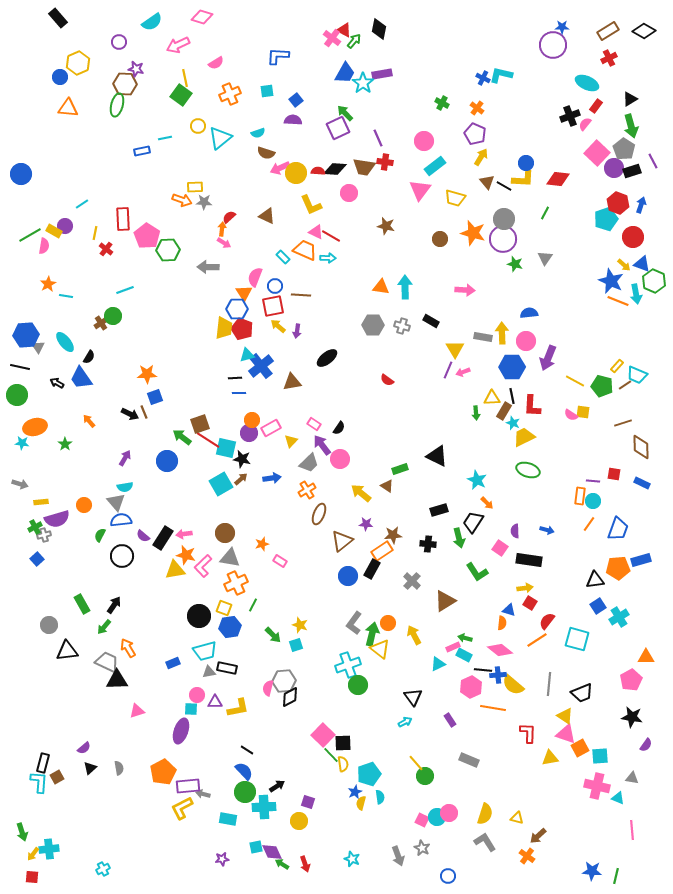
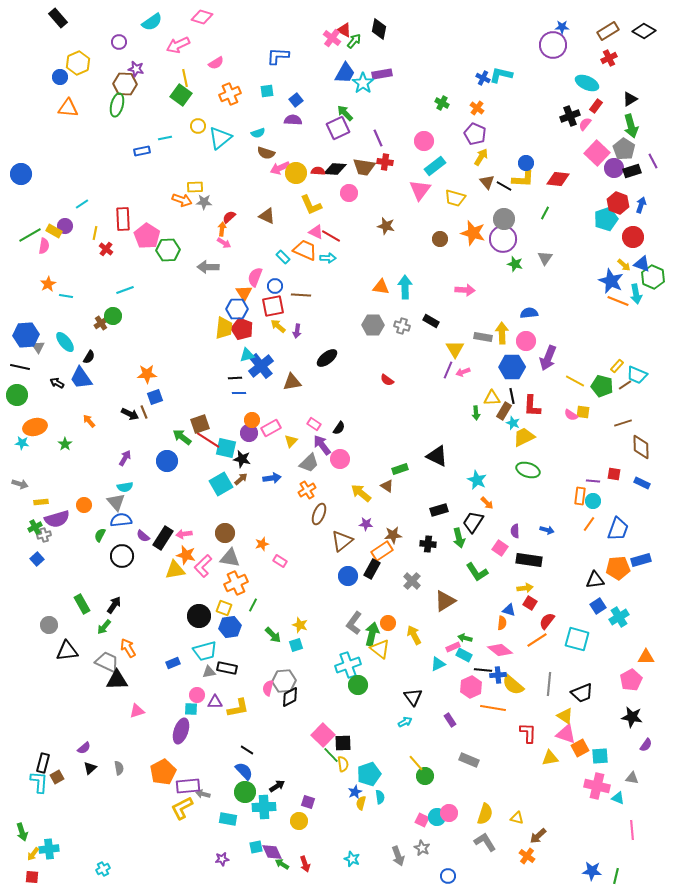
green hexagon at (654, 281): moved 1 px left, 4 px up
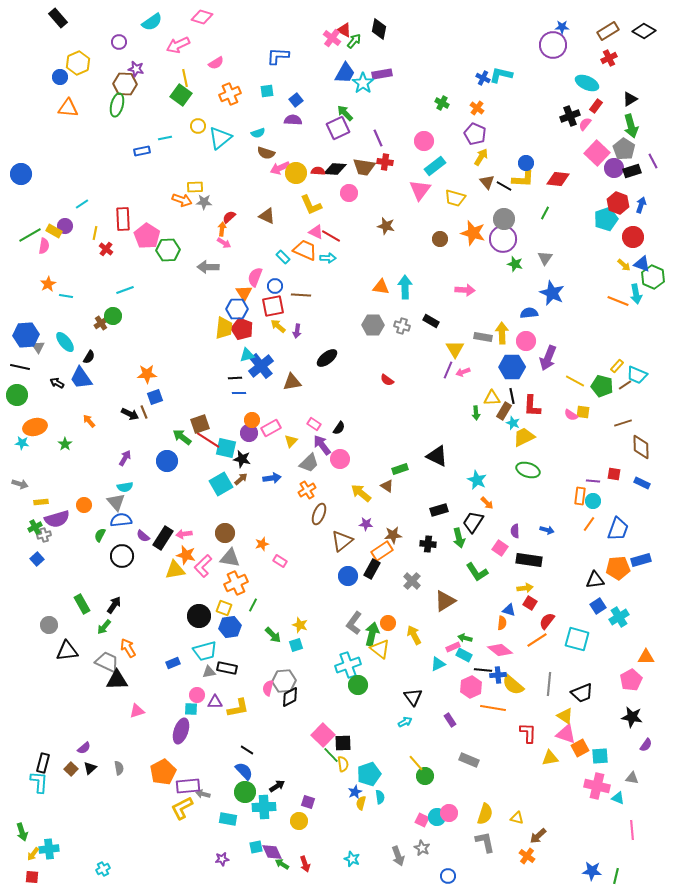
blue star at (611, 281): moved 59 px left, 12 px down
brown square at (57, 777): moved 14 px right, 8 px up; rotated 16 degrees counterclockwise
gray L-shape at (485, 842): rotated 20 degrees clockwise
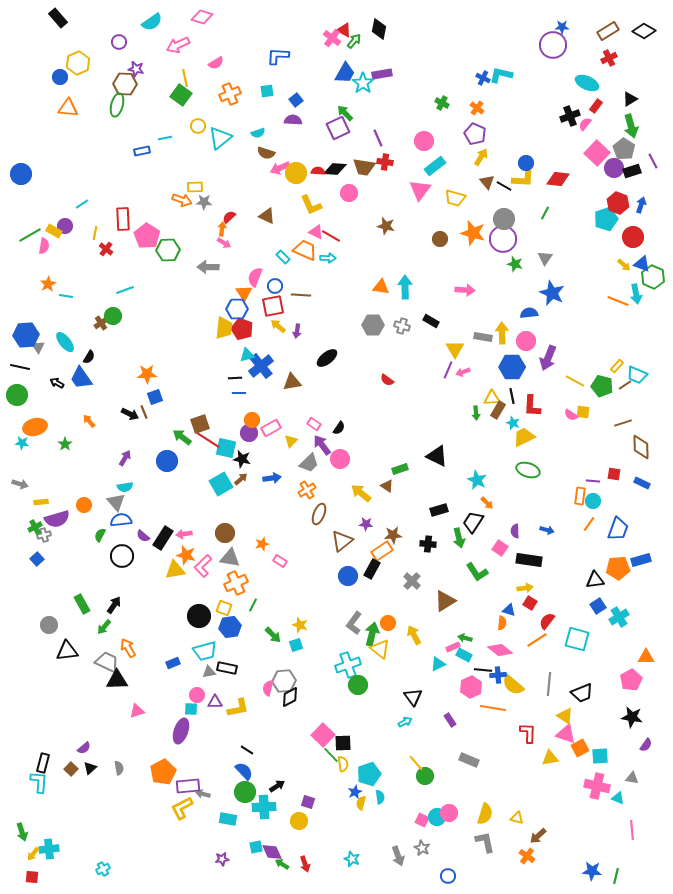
brown rectangle at (504, 411): moved 6 px left, 1 px up
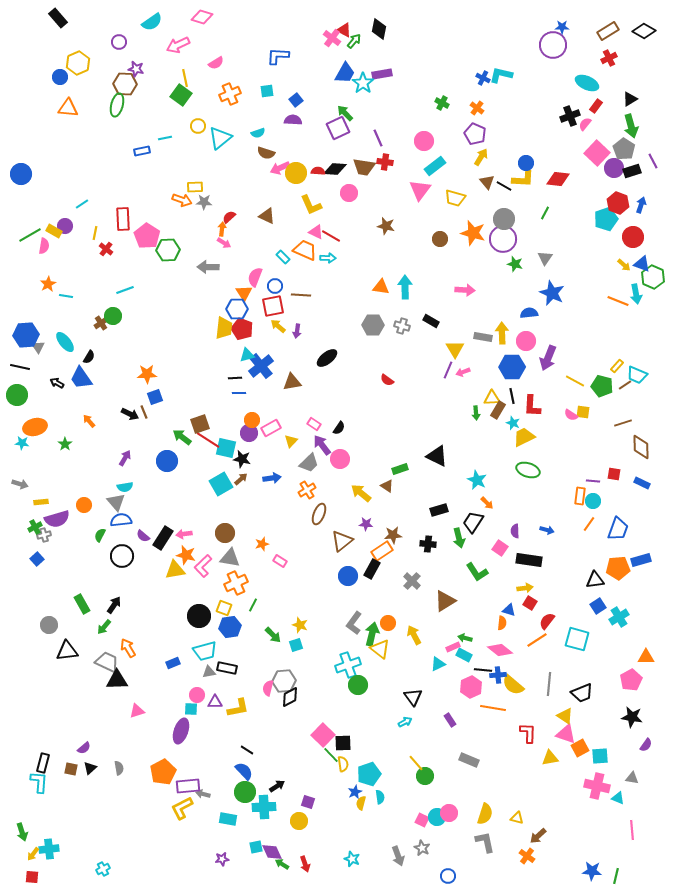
brown square at (71, 769): rotated 32 degrees counterclockwise
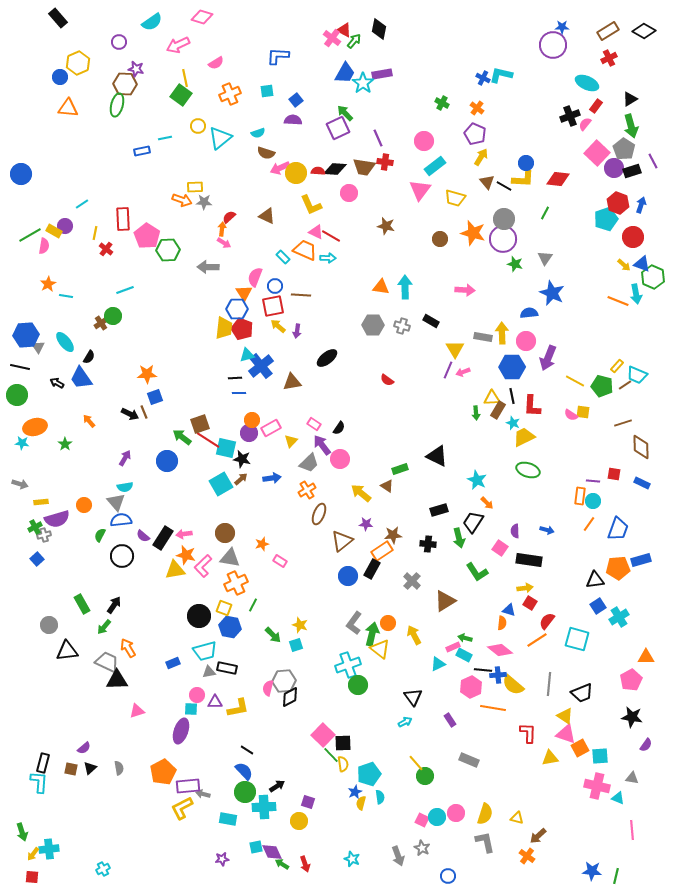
blue hexagon at (230, 627): rotated 20 degrees clockwise
pink circle at (449, 813): moved 7 px right
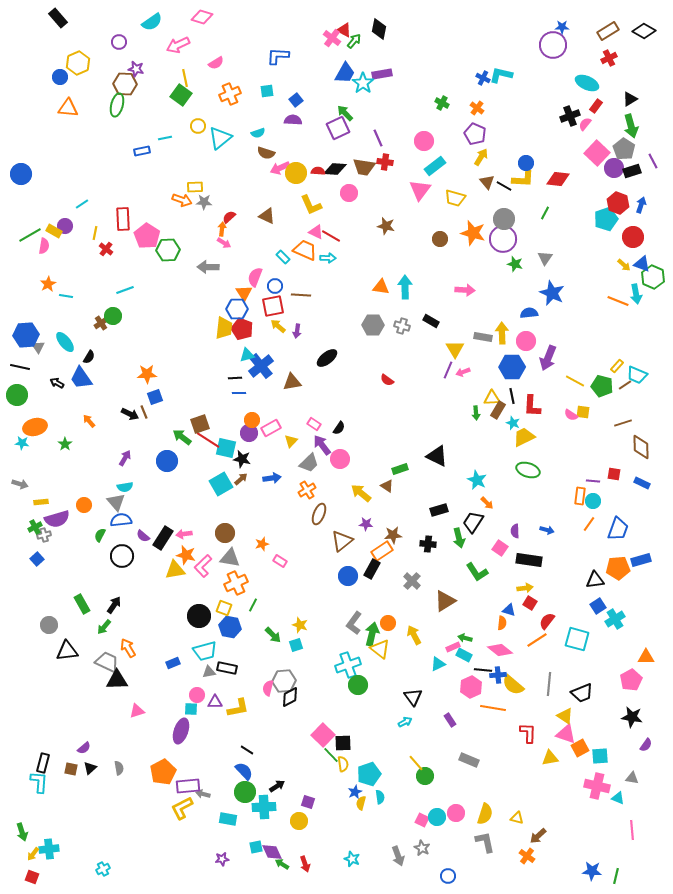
cyan cross at (619, 617): moved 4 px left, 2 px down
red square at (32, 877): rotated 16 degrees clockwise
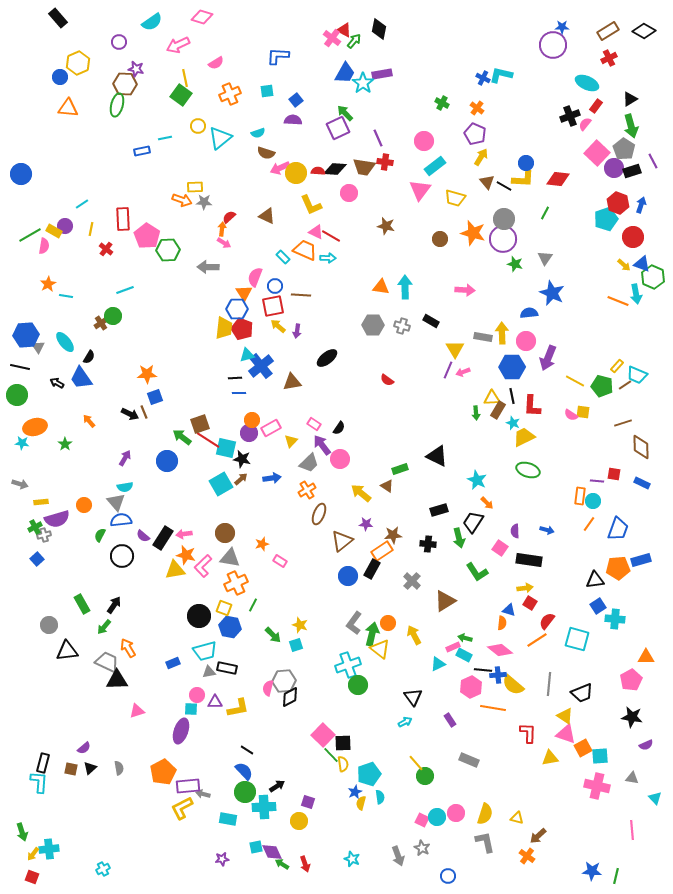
yellow line at (95, 233): moved 4 px left, 4 px up
purple line at (593, 481): moved 4 px right
cyan cross at (615, 619): rotated 36 degrees clockwise
purple semicircle at (646, 745): rotated 32 degrees clockwise
orange square at (580, 748): moved 3 px right
cyan triangle at (618, 798): moved 37 px right; rotated 24 degrees clockwise
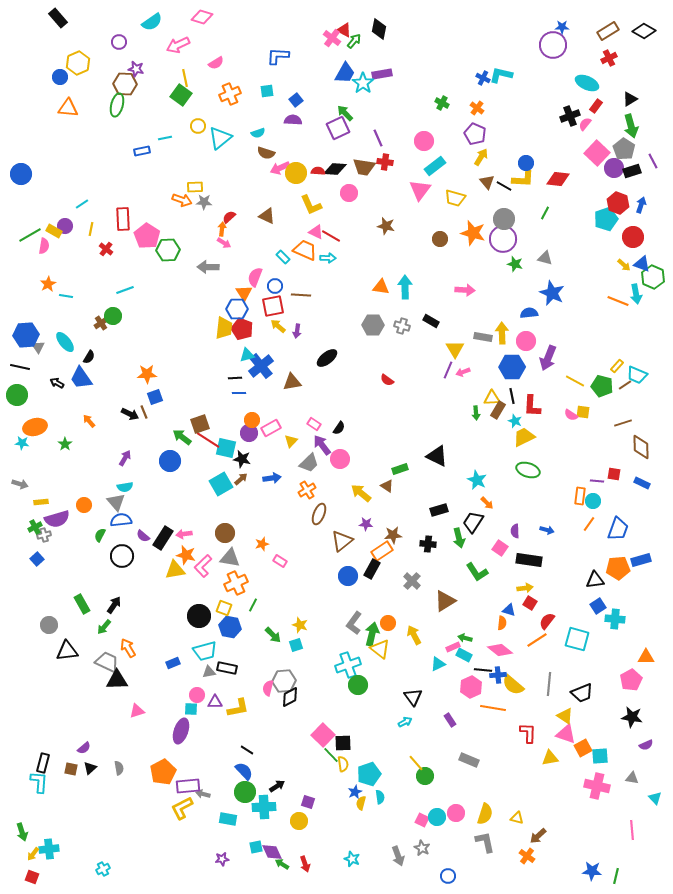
gray triangle at (545, 258): rotated 49 degrees counterclockwise
cyan star at (513, 423): moved 2 px right, 2 px up
blue circle at (167, 461): moved 3 px right
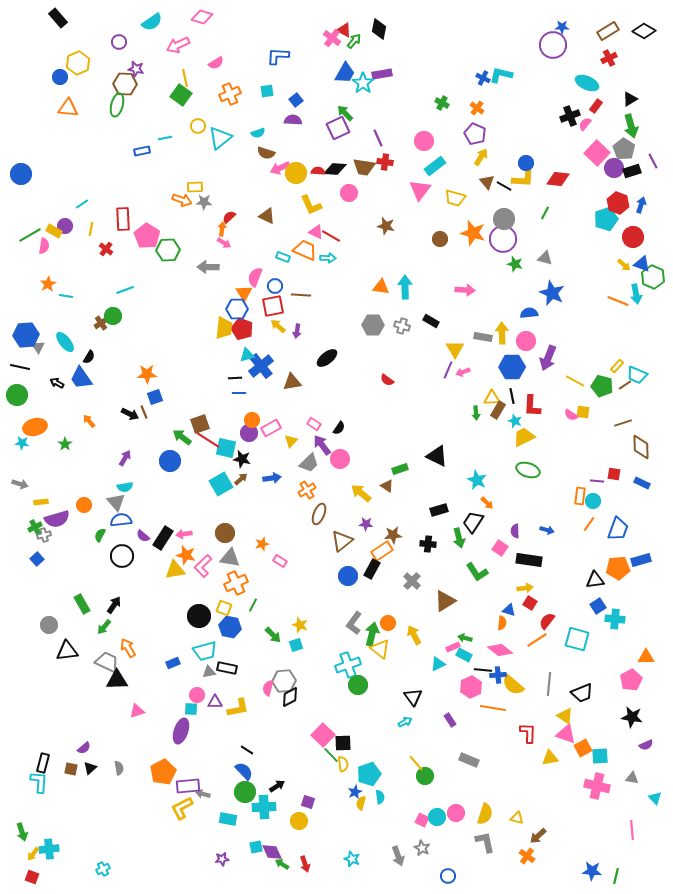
cyan rectangle at (283, 257): rotated 24 degrees counterclockwise
